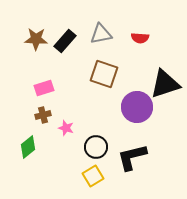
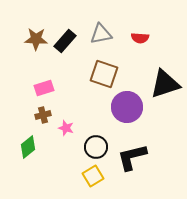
purple circle: moved 10 px left
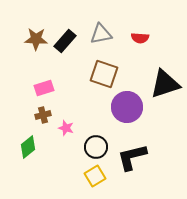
yellow square: moved 2 px right
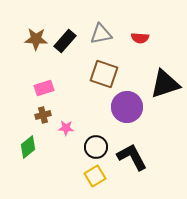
pink star: rotated 14 degrees counterclockwise
black L-shape: rotated 76 degrees clockwise
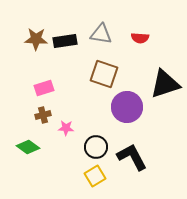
gray triangle: rotated 20 degrees clockwise
black rectangle: rotated 40 degrees clockwise
green diamond: rotated 75 degrees clockwise
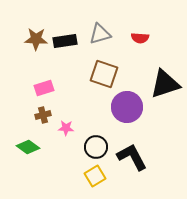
gray triangle: moved 1 px left; rotated 25 degrees counterclockwise
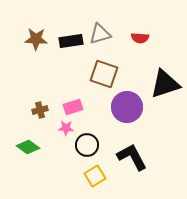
black rectangle: moved 6 px right
pink rectangle: moved 29 px right, 19 px down
brown cross: moved 3 px left, 5 px up
black circle: moved 9 px left, 2 px up
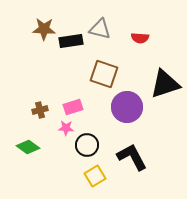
gray triangle: moved 5 px up; rotated 30 degrees clockwise
brown star: moved 8 px right, 10 px up
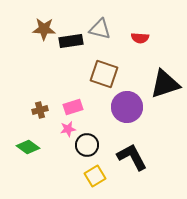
pink star: moved 2 px right, 1 px down; rotated 14 degrees counterclockwise
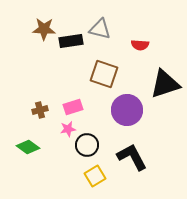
red semicircle: moved 7 px down
purple circle: moved 3 px down
